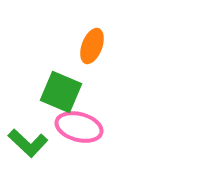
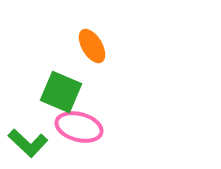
orange ellipse: rotated 52 degrees counterclockwise
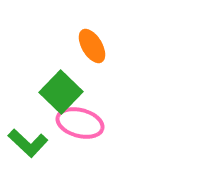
green square: rotated 21 degrees clockwise
pink ellipse: moved 1 px right, 4 px up
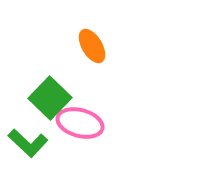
green square: moved 11 px left, 6 px down
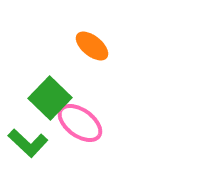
orange ellipse: rotated 20 degrees counterclockwise
pink ellipse: rotated 21 degrees clockwise
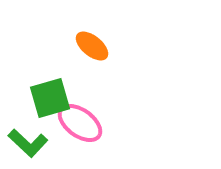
green square: rotated 30 degrees clockwise
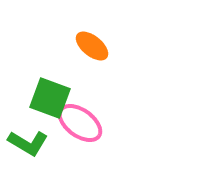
green square: rotated 36 degrees clockwise
green L-shape: rotated 12 degrees counterclockwise
